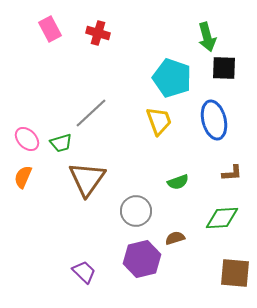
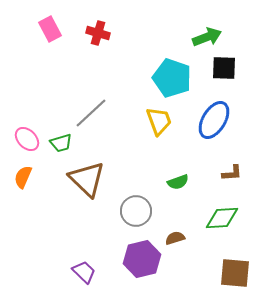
green arrow: rotated 96 degrees counterclockwise
blue ellipse: rotated 45 degrees clockwise
brown triangle: rotated 21 degrees counterclockwise
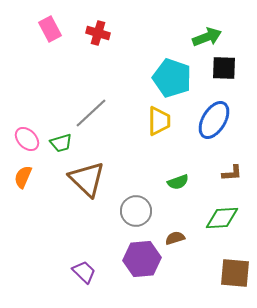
yellow trapezoid: rotated 20 degrees clockwise
purple hexagon: rotated 9 degrees clockwise
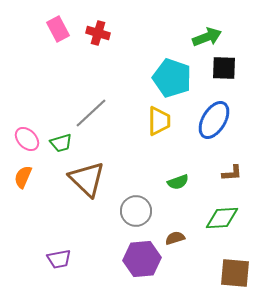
pink rectangle: moved 8 px right
purple trapezoid: moved 25 px left, 13 px up; rotated 125 degrees clockwise
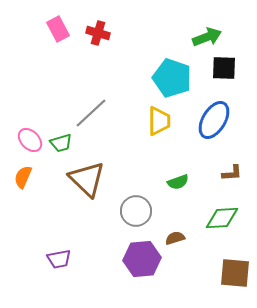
pink ellipse: moved 3 px right, 1 px down
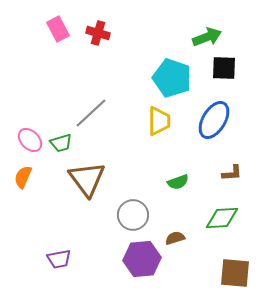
brown triangle: rotated 9 degrees clockwise
gray circle: moved 3 px left, 4 px down
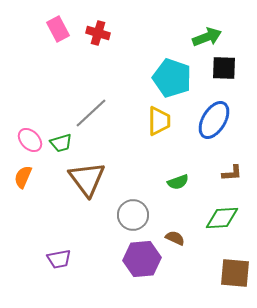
brown semicircle: rotated 42 degrees clockwise
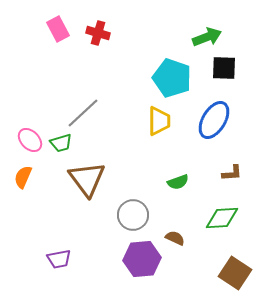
gray line: moved 8 px left
brown square: rotated 28 degrees clockwise
